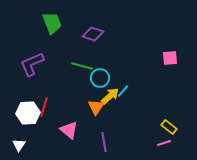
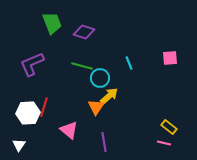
purple diamond: moved 9 px left, 2 px up
cyan line: moved 6 px right, 28 px up; rotated 64 degrees counterclockwise
yellow arrow: moved 1 px left
pink line: rotated 32 degrees clockwise
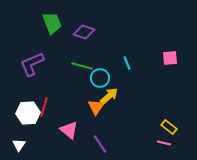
cyan line: moved 2 px left
purple line: moved 4 px left, 2 px down; rotated 24 degrees counterclockwise
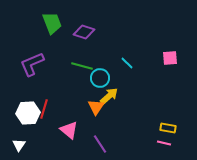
cyan line: rotated 24 degrees counterclockwise
red line: moved 2 px down
yellow rectangle: moved 1 px left, 1 px down; rotated 28 degrees counterclockwise
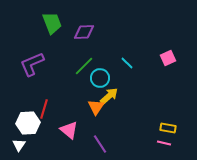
purple diamond: rotated 20 degrees counterclockwise
pink square: moved 2 px left; rotated 21 degrees counterclockwise
green line: moved 2 px right; rotated 60 degrees counterclockwise
white hexagon: moved 10 px down
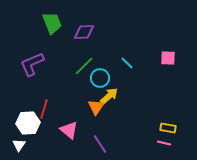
pink square: rotated 28 degrees clockwise
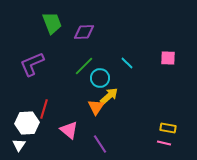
white hexagon: moved 1 px left
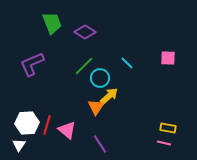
purple diamond: moved 1 px right; rotated 35 degrees clockwise
red line: moved 3 px right, 16 px down
pink triangle: moved 2 px left
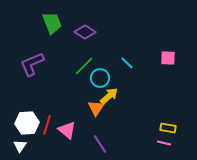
orange triangle: moved 1 px down
white triangle: moved 1 px right, 1 px down
